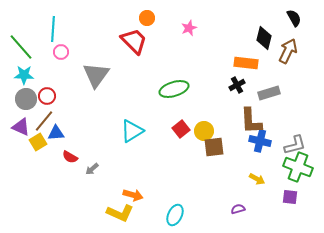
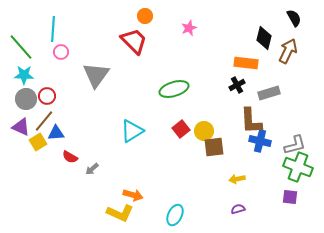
orange circle: moved 2 px left, 2 px up
yellow arrow: moved 20 px left; rotated 140 degrees clockwise
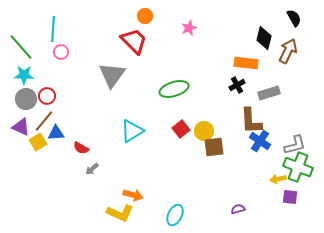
gray triangle: moved 16 px right
blue cross: rotated 20 degrees clockwise
red semicircle: moved 11 px right, 9 px up
yellow arrow: moved 41 px right
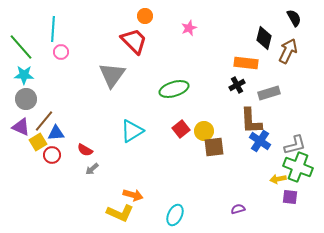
red circle: moved 5 px right, 59 px down
red semicircle: moved 4 px right, 2 px down
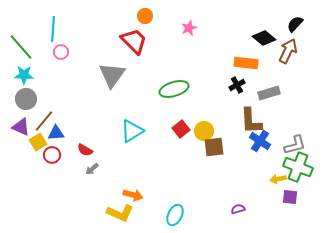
black semicircle: moved 1 px right, 6 px down; rotated 108 degrees counterclockwise
black diamond: rotated 65 degrees counterclockwise
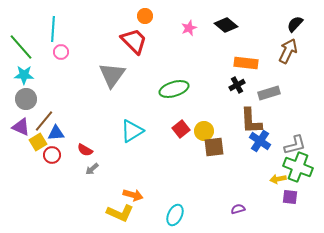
black diamond: moved 38 px left, 13 px up
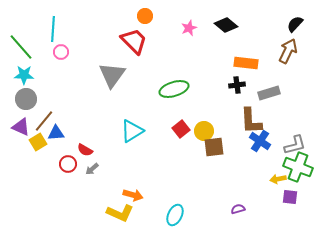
black cross: rotated 21 degrees clockwise
red circle: moved 16 px right, 9 px down
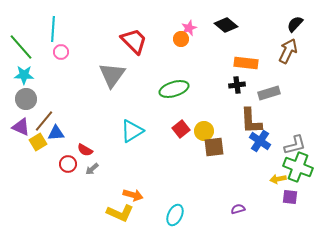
orange circle: moved 36 px right, 23 px down
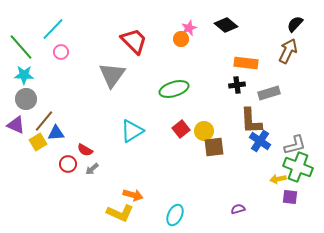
cyan line: rotated 40 degrees clockwise
purple triangle: moved 5 px left, 2 px up
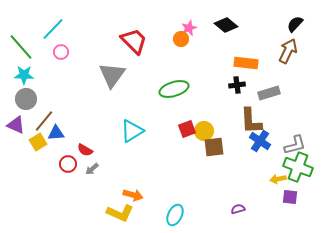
red square: moved 6 px right; rotated 18 degrees clockwise
